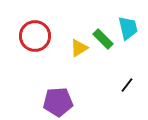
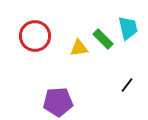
yellow triangle: rotated 24 degrees clockwise
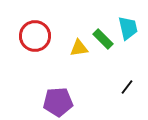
black line: moved 2 px down
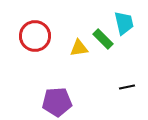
cyan trapezoid: moved 4 px left, 5 px up
black line: rotated 42 degrees clockwise
purple pentagon: moved 1 px left
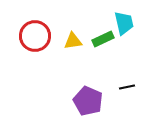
green rectangle: rotated 70 degrees counterclockwise
yellow triangle: moved 6 px left, 7 px up
purple pentagon: moved 31 px right, 1 px up; rotated 28 degrees clockwise
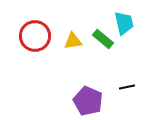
green rectangle: rotated 65 degrees clockwise
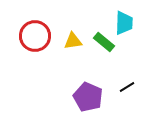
cyan trapezoid: rotated 15 degrees clockwise
green rectangle: moved 1 px right, 3 px down
black line: rotated 21 degrees counterclockwise
purple pentagon: moved 4 px up
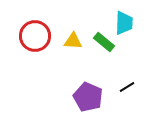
yellow triangle: rotated 12 degrees clockwise
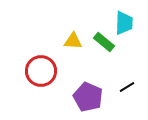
red circle: moved 6 px right, 35 px down
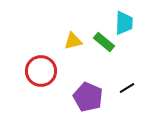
yellow triangle: rotated 18 degrees counterclockwise
black line: moved 1 px down
